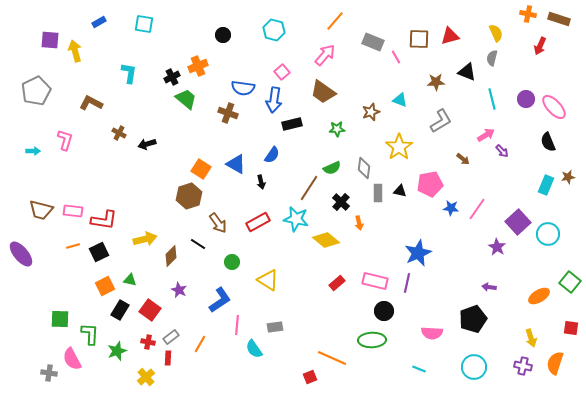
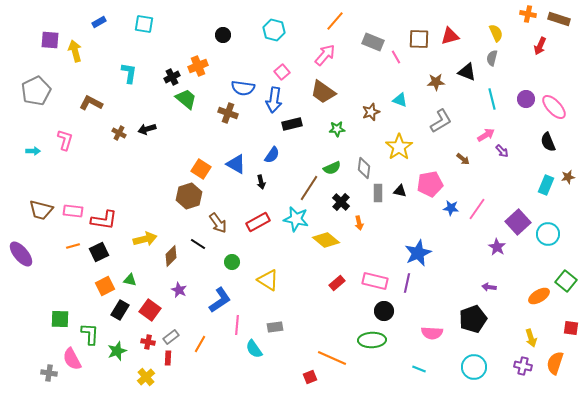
black arrow at (147, 144): moved 15 px up
green square at (570, 282): moved 4 px left, 1 px up
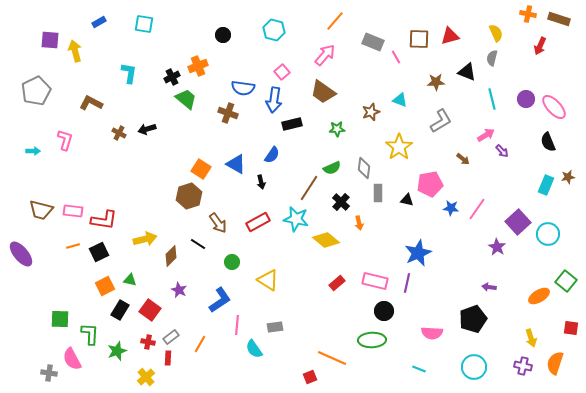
black triangle at (400, 191): moved 7 px right, 9 px down
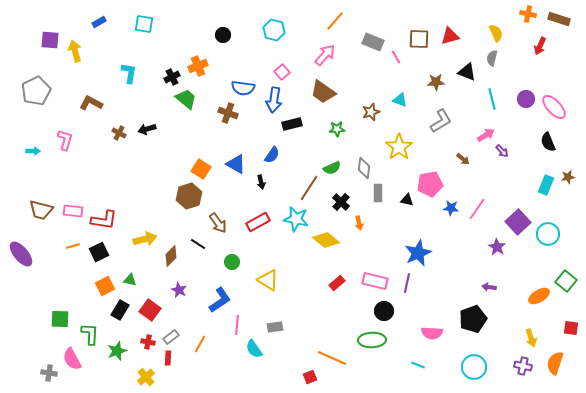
cyan line at (419, 369): moved 1 px left, 4 px up
